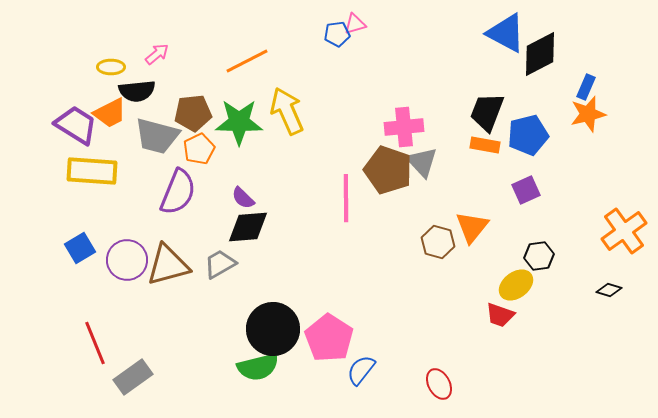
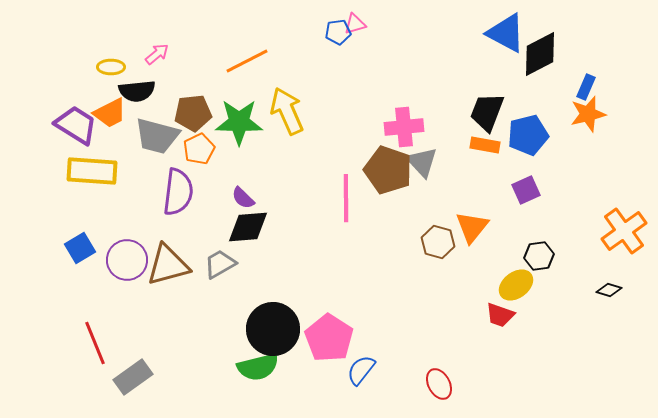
blue pentagon at (337, 34): moved 1 px right, 2 px up
purple semicircle at (178, 192): rotated 15 degrees counterclockwise
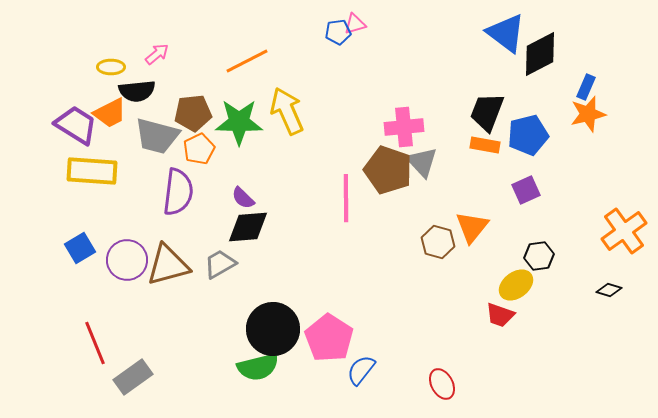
blue triangle at (506, 33): rotated 9 degrees clockwise
red ellipse at (439, 384): moved 3 px right
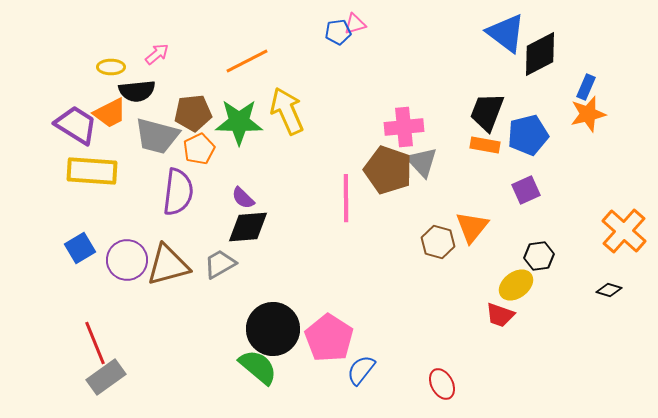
orange cross at (624, 231): rotated 12 degrees counterclockwise
green semicircle at (258, 367): rotated 126 degrees counterclockwise
gray rectangle at (133, 377): moved 27 px left
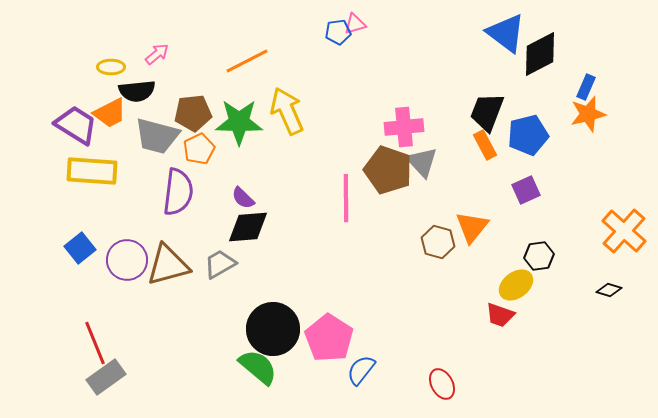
orange rectangle at (485, 145): rotated 52 degrees clockwise
blue square at (80, 248): rotated 8 degrees counterclockwise
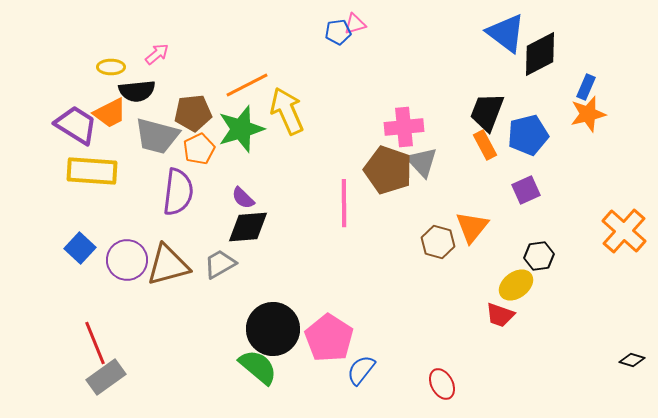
orange line at (247, 61): moved 24 px down
green star at (239, 122): moved 2 px right, 7 px down; rotated 18 degrees counterclockwise
pink line at (346, 198): moved 2 px left, 5 px down
blue square at (80, 248): rotated 8 degrees counterclockwise
black diamond at (609, 290): moved 23 px right, 70 px down
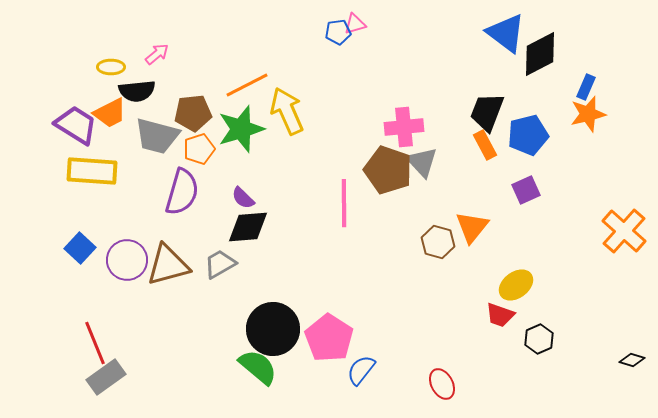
orange pentagon at (199, 149): rotated 8 degrees clockwise
purple semicircle at (178, 192): moved 4 px right; rotated 9 degrees clockwise
black hexagon at (539, 256): moved 83 px down; rotated 16 degrees counterclockwise
